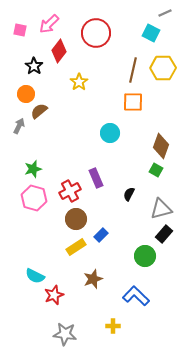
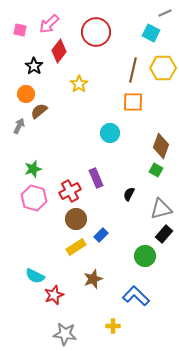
red circle: moved 1 px up
yellow star: moved 2 px down
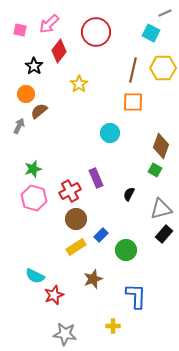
green square: moved 1 px left
green circle: moved 19 px left, 6 px up
blue L-shape: rotated 48 degrees clockwise
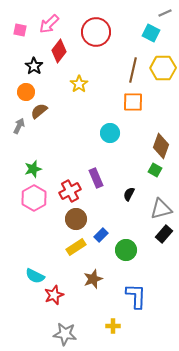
orange circle: moved 2 px up
pink hexagon: rotated 15 degrees clockwise
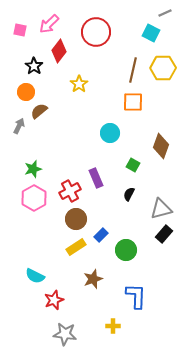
green square: moved 22 px left, 5 px up
red star: moved 5 px down
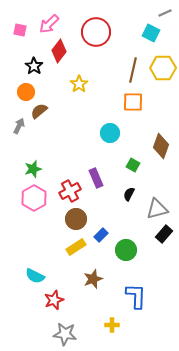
gray triangle: moved 4 px left
yellow cross: moved 1 px left, 1 px up
